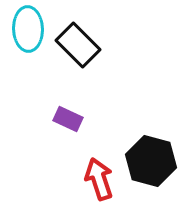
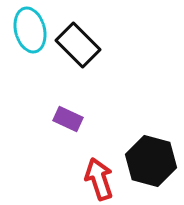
cyan ellipse: moved 2 px right, 1 px down; rotated 12 degrees counterclockwise
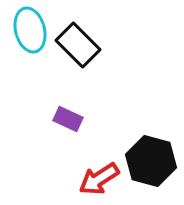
red arrow: rotated 105 degrees counterclockwise
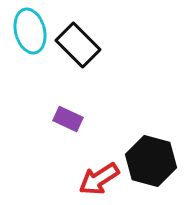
cyan ellipse: moved 1 px down
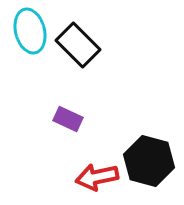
black hexagon: moved 2 px left
red arrow: moved 2 px left, 2 px up; rotated 21 degrees clockwise
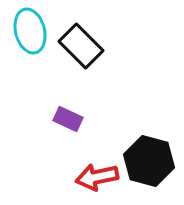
black rectangle: moved 3 px right, 1 px down
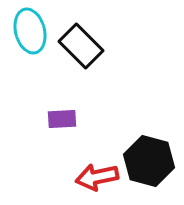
purple rectangle: moved 6 px left; rotated 28 degrees counterclockwise
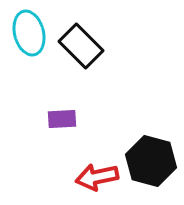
cyan ellipse: moved 1 px left, 2 px down
black hexagon: moved 2 px right
